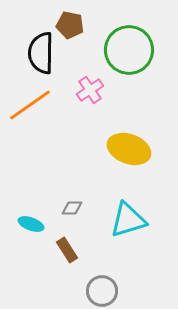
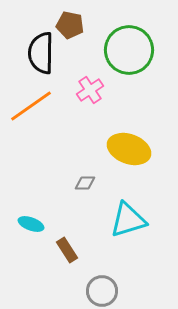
orange line: moved 1 px right, 1 px down
gray diamond: moved 13 px right, 25 px up
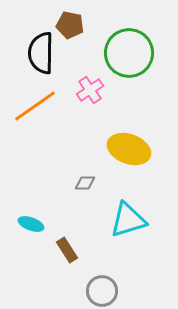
green circle: moved 3 px down
orange line: moved 4 px right
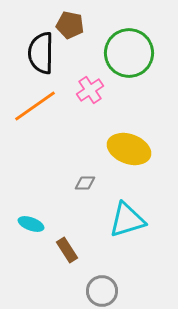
cyan triangle: moved 1 px left
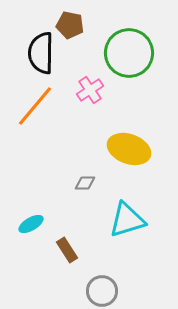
orange line: rotated 15 degrees counterclockwise
cyan ellipse: rotated 50 degrees counterclockwise
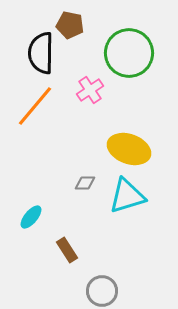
cyan triangle: moved 24 px up
cyan ellipse: moved 7 px up; rotated 20 degrees counterclockwise
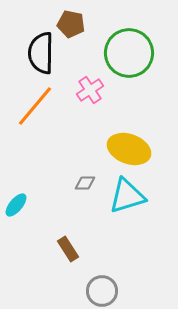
brown pentagon: moved 1 px right, 1 px up
cyan ellipse: moved 15 px left, 12 px up
brown rectangle: moved 1 px right, 1 px up
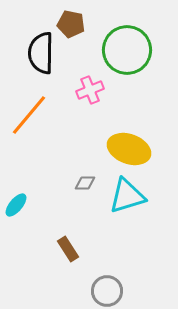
green circle: moved 2 px left, 3 px up
pink cross: rotated 12 degrees clockwise
orange line: moved 6 px left, 9 px down
gray circle: moved 5 px right
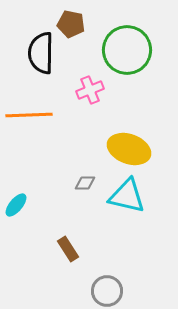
orange line: rotated 48 degrees clockwise
cyan triangle: rotated 30 degrees clockwise
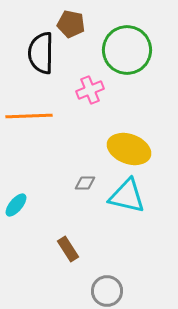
orange line: moved 1 px down
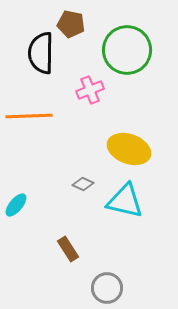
gray diamond: moved 2 px left, 1 px down; rotated 25 degrees clockwise
cyan triangle: moved 2 px left, 5 px down
gray circle: moved 3 px up
